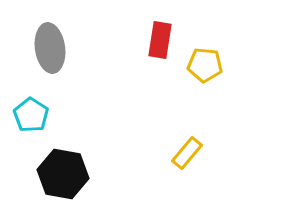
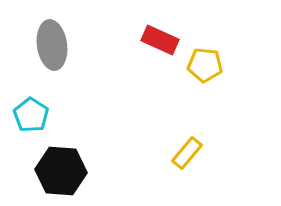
red rectangle: rotated 75 degrees counterclockwise
gray ellipse: moved 2 px right, 3 px up
black hexagon: moved 2 px left, 3 px up; rotated 6 degrees counterclockwise
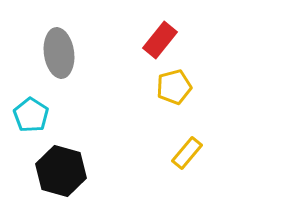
red rectangle: rotated 75 degrees counterclockwise
gray ellipse: moved 7 px right, 8 px down
yellow pentagon: moved 31 px left, 22 px down; rotated 20 degrees counterclockwise
black hexagon: rotated 12 degrees clockwise
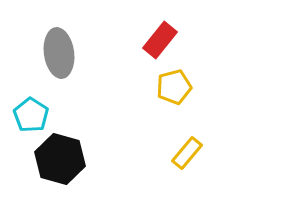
black hexagon: moved 1 px left, 12 px up
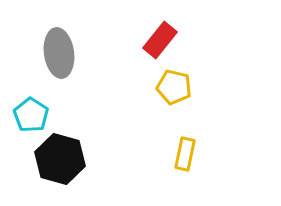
yellow pentagon: rotated 28 degrees clockwise
yellow rectangle: moved 2 px left, 1 px down; rotated 28 degrees counterclockwise
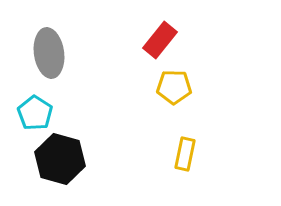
gray ellipse: moved 10 px left
yellow pentagon: rotated 12 degrees counterclockwise
cyan pentagon: moved 4 px right, 2 px up
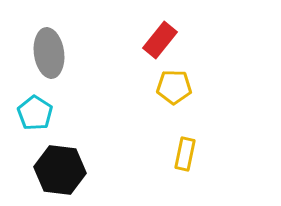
black hexagon: moved 11 px down; rotated 9 degrees counterclockwise
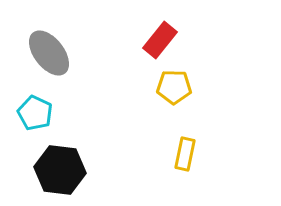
gray ellipse: rotated 30 degrees counterclockwise
cyan pentagon: rotated 8 degrees counterclockwise
